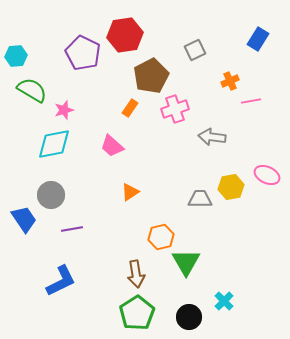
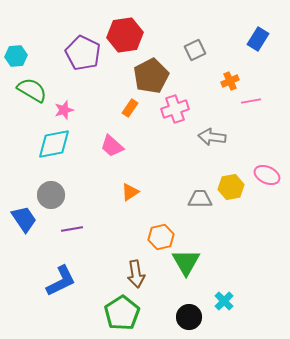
green pentagon: moved 15 px left
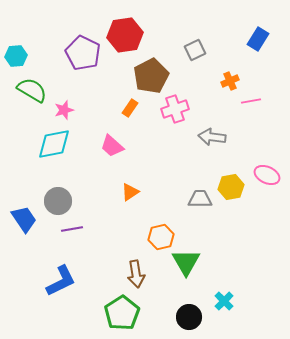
gray circle: moved 7 px right, 6 px down
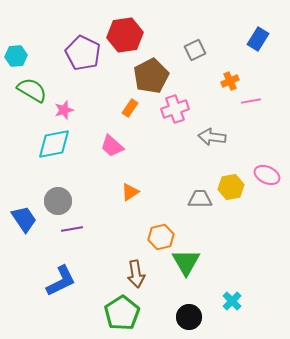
cyan cross: moved 8 px right
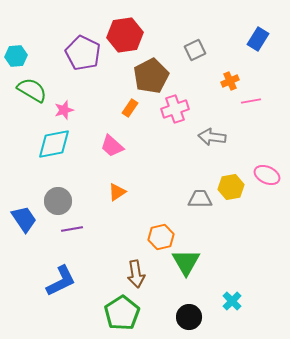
orange triangle: moved 13 px left
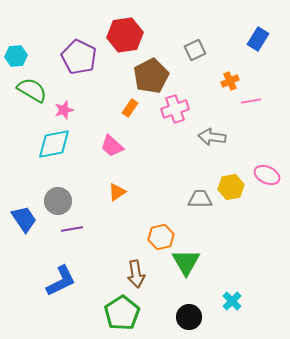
purple pentagon: moved 4 px left, 4 px down
